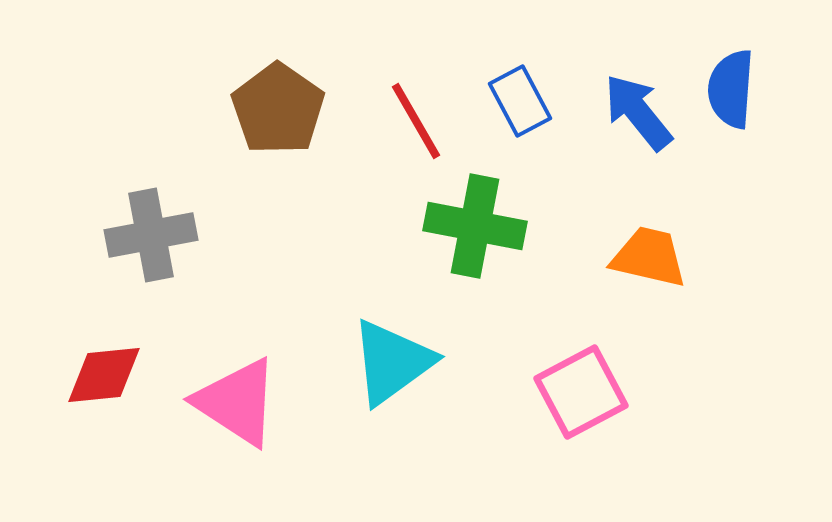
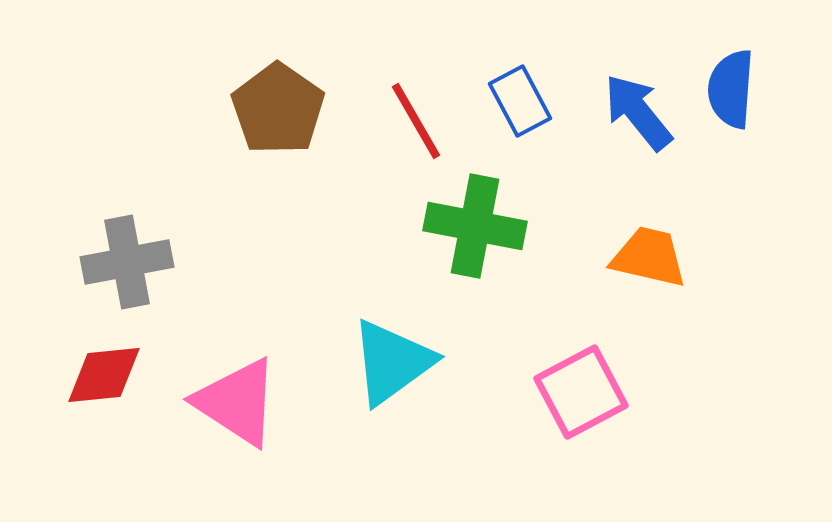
gray cross: moved 24 px left, 27 px down
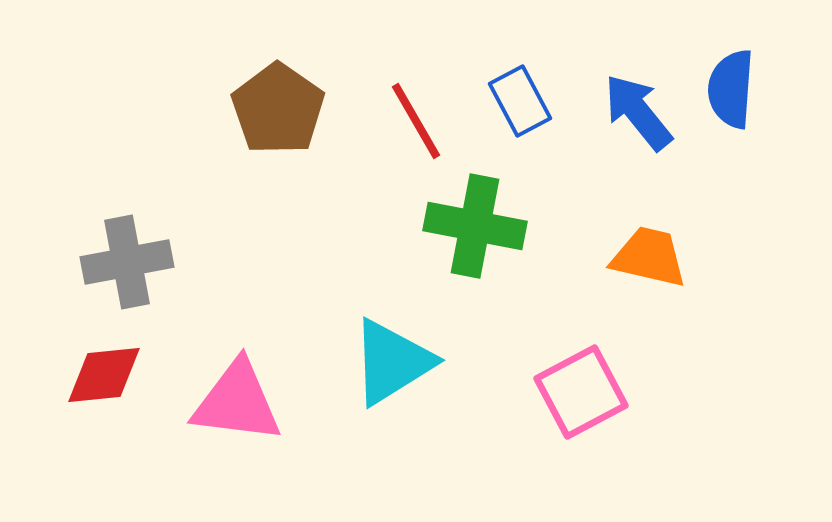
cyan triangle: rotated 4 degrees clockwise
pink triangle: rotated 26 degrees counterclockwise
